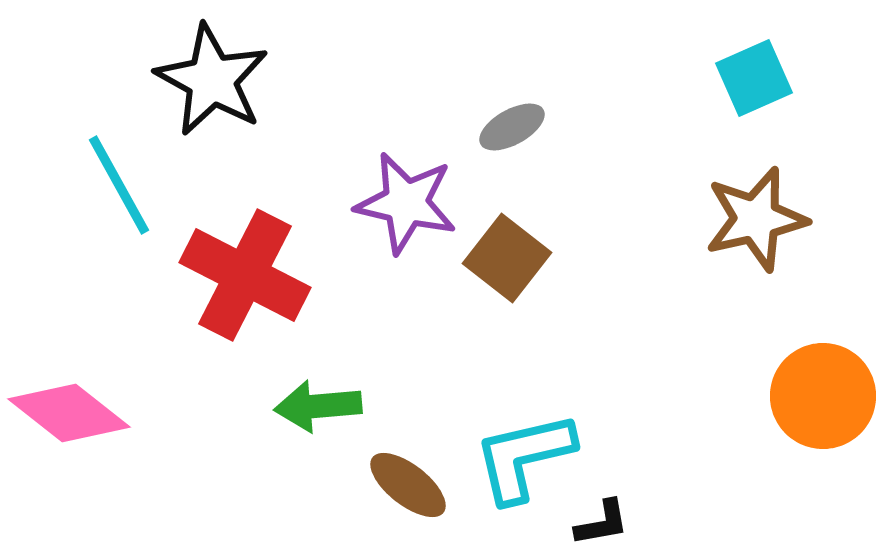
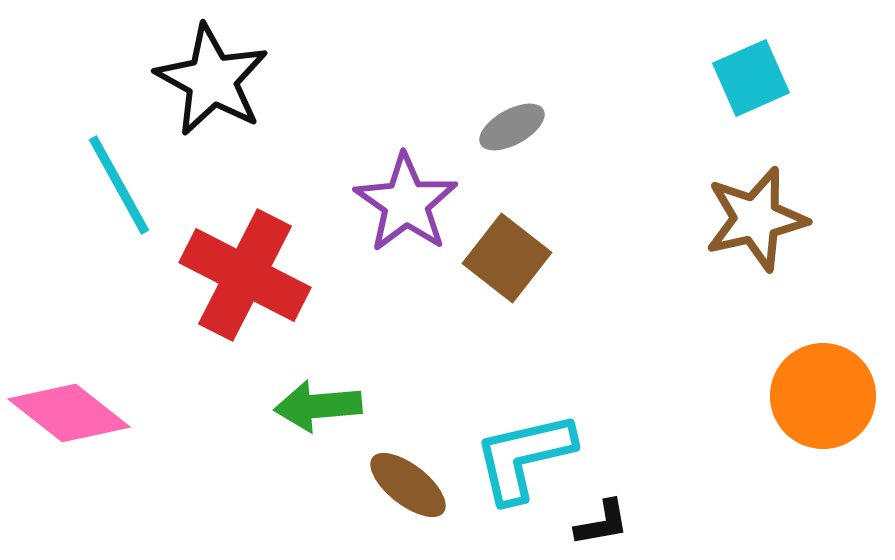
cyan square: moved 3 px left
purple star: rotated 22 degrees clockwise
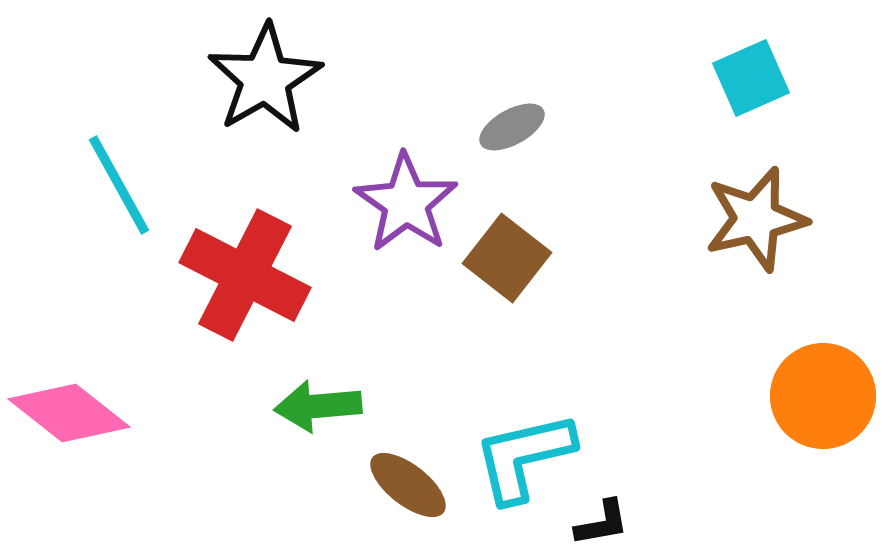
black star: moved 53 px right, 1 px up; rotated 13 degrees clockwise
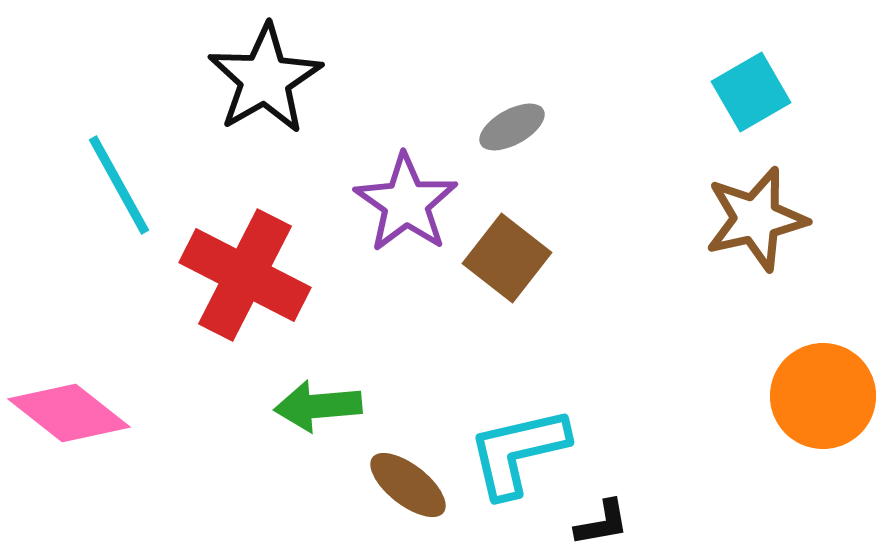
cyan square: moved 14 px down; rotated 6 degrees counterclockwise
cyan L-shape: moved 6 px left, 5 px up
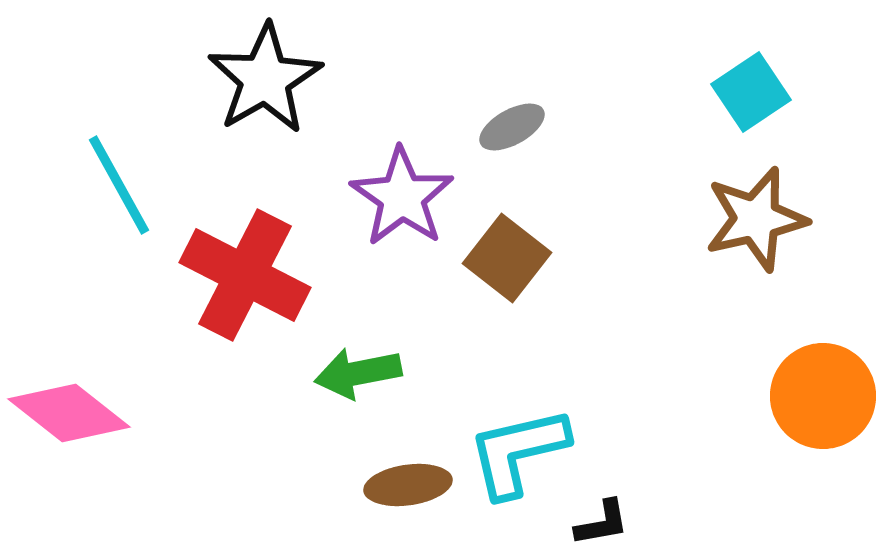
cyan square: rotated 4 degrees counterclockwise
purple star: moved 4 px left, 6 px up
green arrow: moved 40 px right, 33 px up; rotated 6 degrees counterclockwise
brown ellipse: rotated 46 degrees counterclockwise
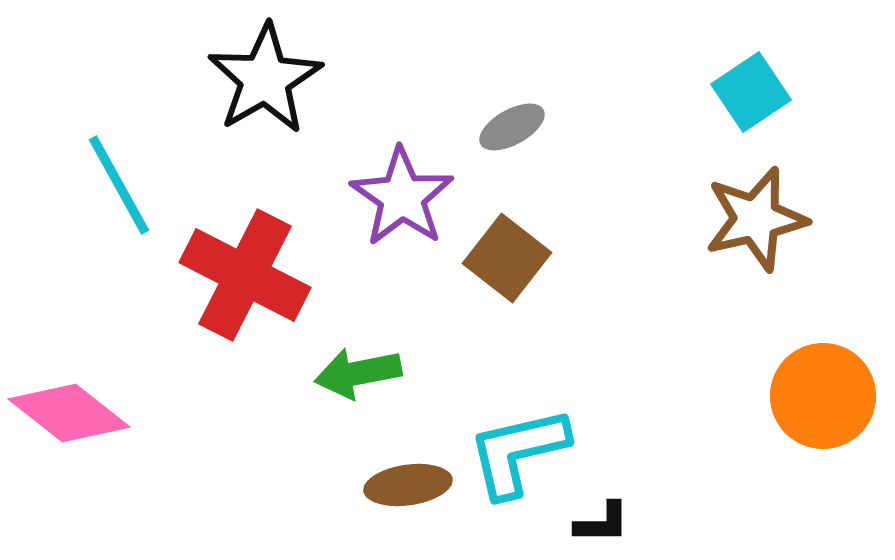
black L-shape: rotated 10 degrees clockwise
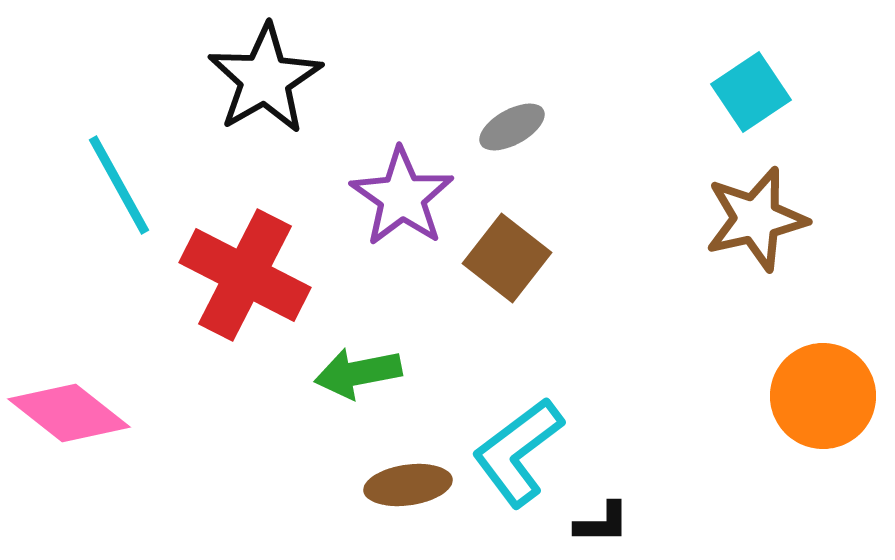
cyan L-shape: rotated 24 degrees counterclockwise
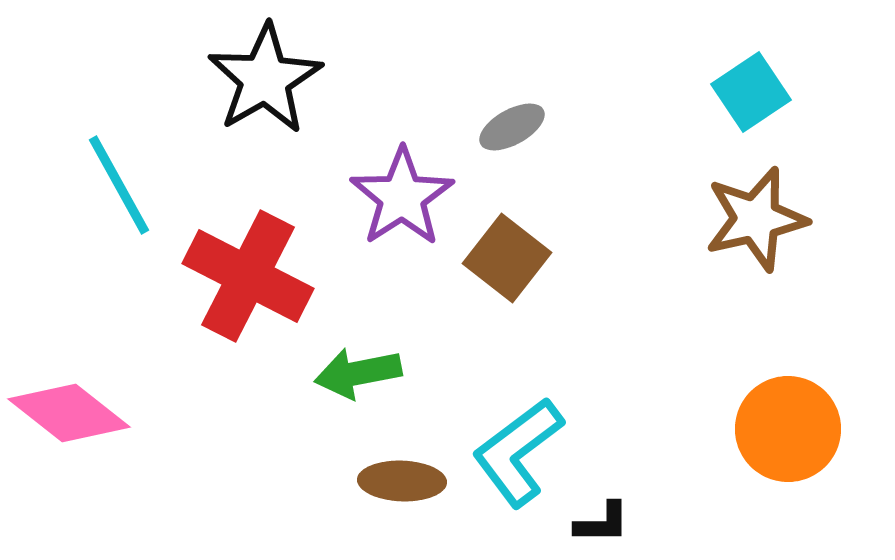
purple star: rotated 4 degrees clockwise
red cross: moved 3 px right, 1 px down
orange circle: moved 35 px left, 33 px down
brown ellipse: moved 6 px left, 4 px up; rotated 10 degrees clockwise
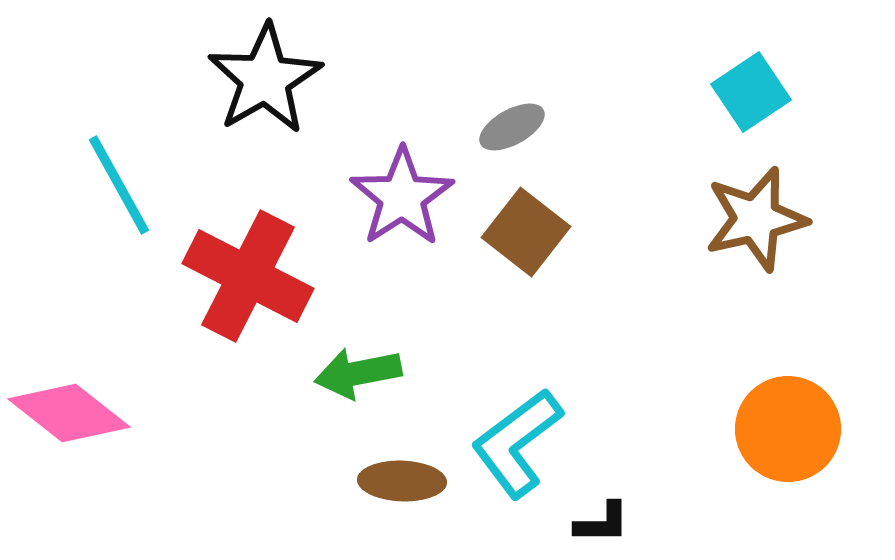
brown square: moved 19 px right, 26 px up
cyan L-shape: moved 1 px left, 9 px up
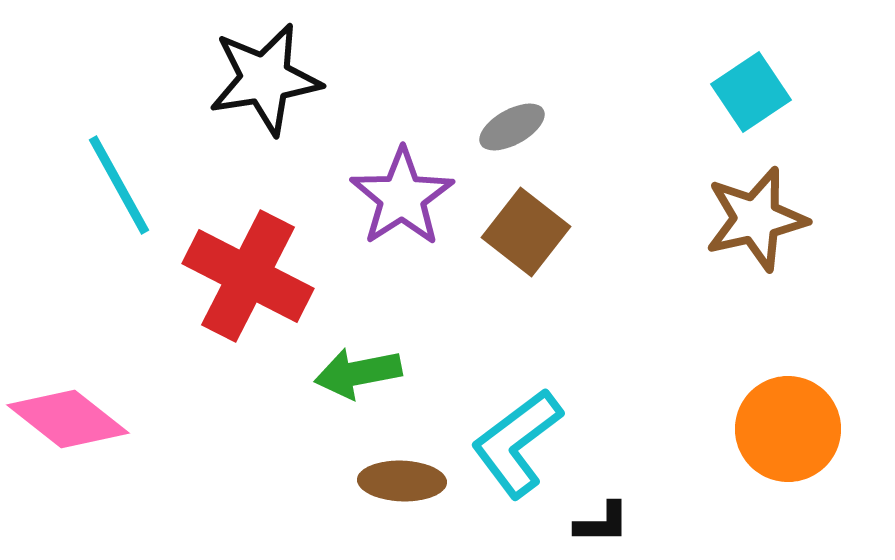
black star: rotated 21 degrees clockwise
pink diamond: moved 1 px left, 6 px down
